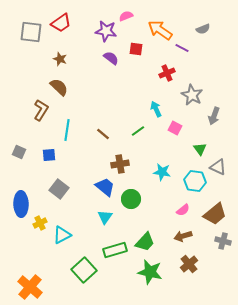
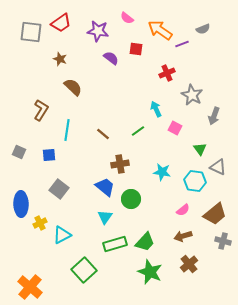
pink semicircle at (126, 16): moved 1 px right, 2 px down; rotated 120 degrees counterclockwise
purple star at (106, 31): moved 8 px left
purple line at (182, 48): moved 4 px up; rotated 48 degrees counterclockwise
brown semicircle at (59, 87): moved 14 px right
green rectangle at (115, 250): moved 6 px up
green star at (150, 272): rotated 10 degrees clockwise
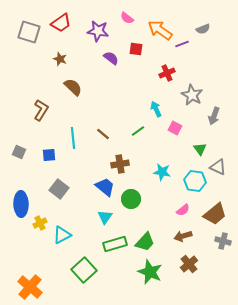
gray square at (31, 32): moved 2 px left; rotated 10 degrees clockwise
cyan line at (67, 130): moved 6 px right, 8 px down; rotated 15 degrees counterclockwise
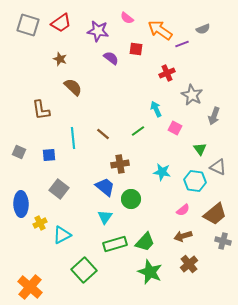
gray square at (29, 32): moved 1 px left, 7 px up
brown L-shape at (41, 110): rotated 140 degrees clockwise
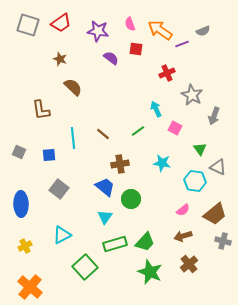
pink semicircle at (127, 18): moved 3 px right, 6 px down; rotated 32 degrees clockwise
gray semicircle at (203, 29): moved 2 px down
cyan star at (162, 172): moved 9 px up
yellow cross at (40, 223): moved 15 px left, 23 px down
green square at (84, 270): moved 1 px right, 3 px up
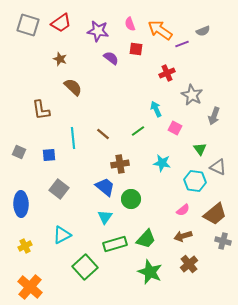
green trapezoid at (145, 242): moved 1 px right, 3 px up
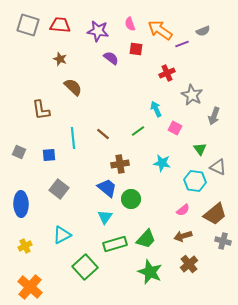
red trapezoid at (61, 23): moved 1 px left, 2 px down; rotated 140 degrees counterclockwise
blue trapezoid at (105, 187): moved 2 px right, 1 px down
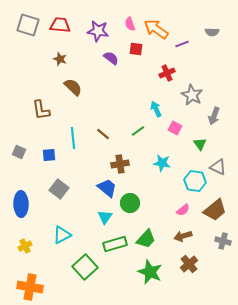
orange arrow at (160, 30): moved 4 px left, 1 px up
gray semicircle at (203, 31): moved 9 px right, 1 px down; rotated 24 degrees clockwise
green triangle at (200, 149): moved 5 px up
green circle at (131, 199): moved 1 px left, 4 px down
brown trapezoid at (215, 214): moved 4 px up
orange cross at (30, 287): rotated 30 degrees counterclockwise
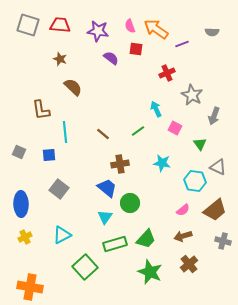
pink semicircle at (130, 24): moved 2 px down
cyan line at (73, 138): moved 8 px left, 6 px up
yellow cross at (25, 246): moved 9 px up
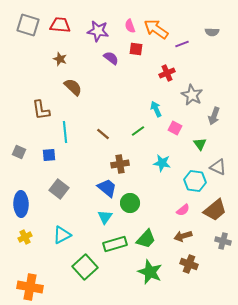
brown cross at (189, 264): rotated 30 degrees counterclockwise
